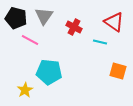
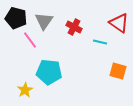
gray triangle: moved 5 px down
red triangle: moved 5 px right, 1 px down
pink line: rotated 24 degrees clockwise
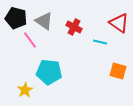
gray triangle: rotated 30 degrees counterclockwise
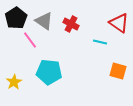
black pentagon: rotated 25 degrees clockwise
red cross: moved 3 px left, 3 px up
yellow star: moved 11 px left, 8 px up
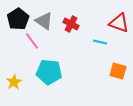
black pentagon: moved 2 px right, 1 px down
red triangle: rotated 15 degrees counterclockwise
pink line: moved 2 px right, 1 px down
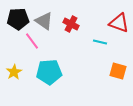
black pentagon: rotated 30 degrees clockwise
cyan pentagon: rotated 10 degrees counterclockwise
yellow star: moved 10 px up
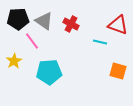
red triangle: moved 1 px left, 2 px down
yellow star: moved 11 px up
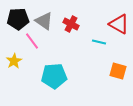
red triangle: moved 1 px right, 1 px up; rotated 10 degrees clockwise
cyan line: moved 1 px left
cyan pentagon: moved 5 px right, 4 px down
